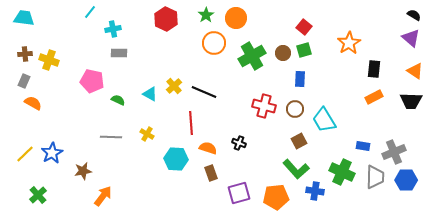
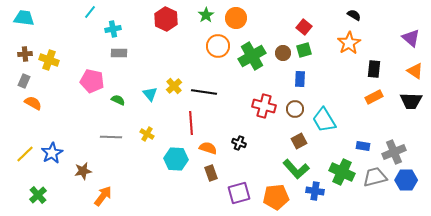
black semicircle at (414, 15): moved 60 px left
orange circle at (214, 43): moved 4 px right, 3 px down
black line at (204, 92): rotated 15 degrees counterclockwise
cyan triangle at (150, 94): rotated 21 degrees clockwise
gray trapezoid at (375, 177): rotated 105 degrees counterclockwise
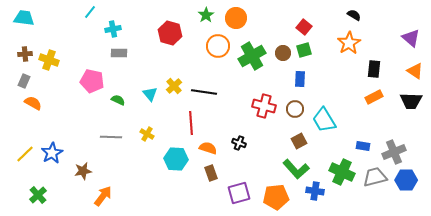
red hexagon at (166, 19): moved 4 px right, 14 px down; rotated 10 degrees counterclockwise
